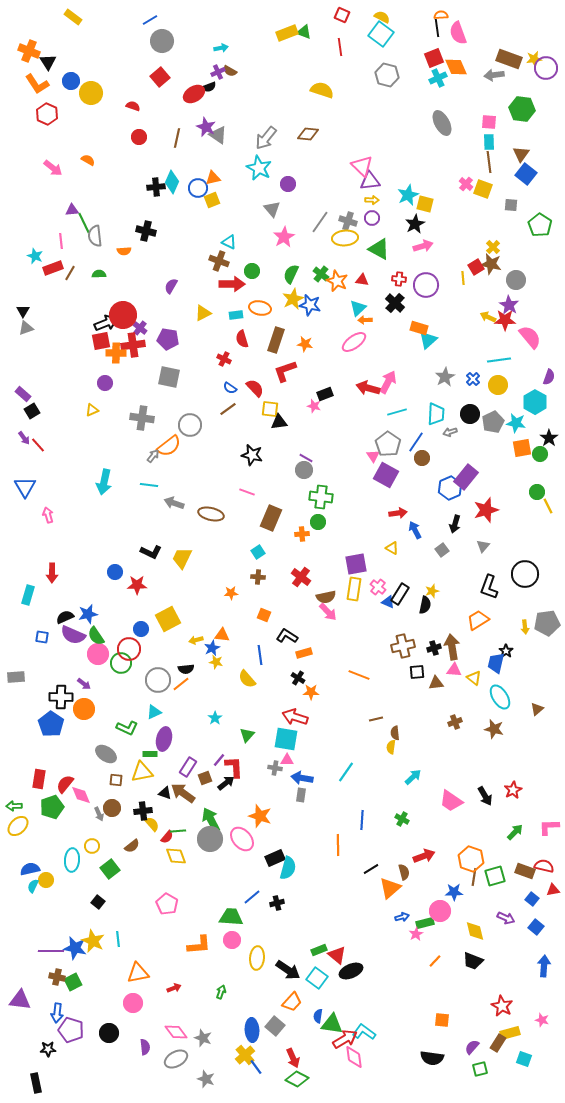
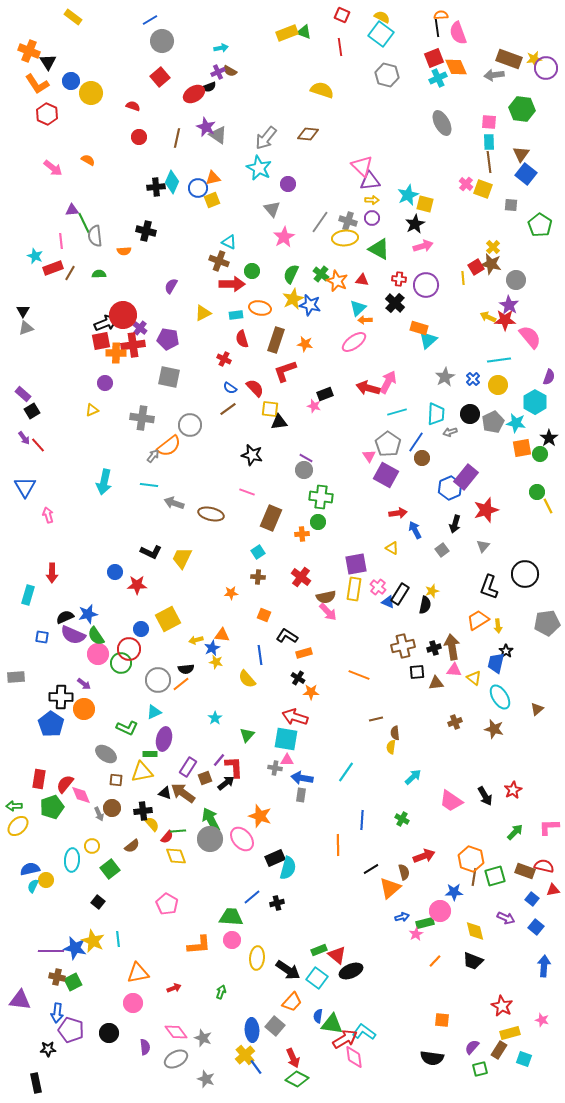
pink triangle at (373, 456): moved 4 px left
yellow arrow at (525, 627): moved 27 px left, 1 px up
brown rectangle at (498, 1043): moved 1 px right, 7 px down
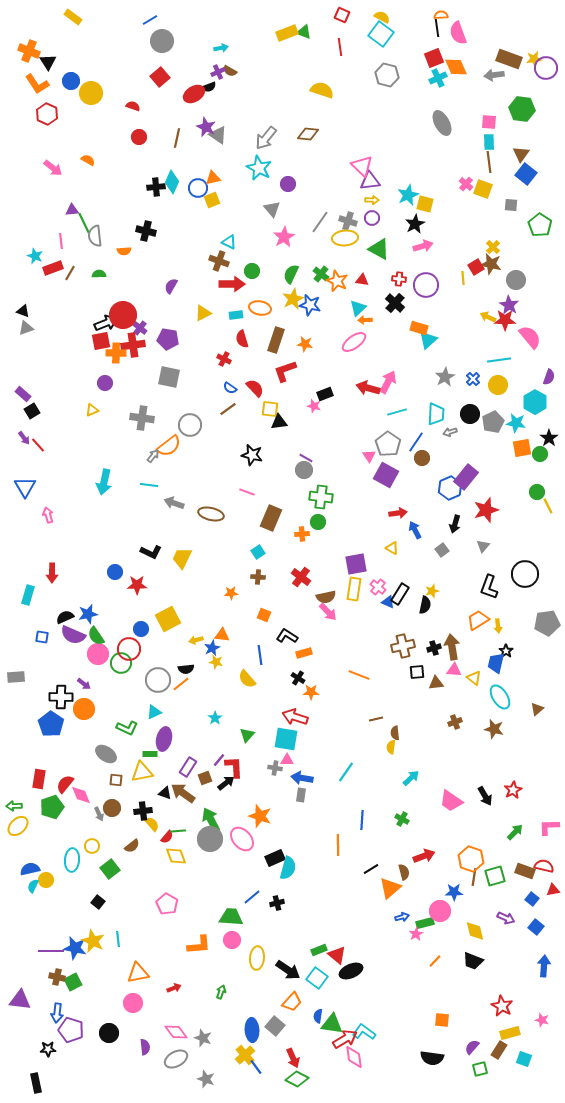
black triangle at (23, 311): rotated 40 degrees counterclockwise
cyan arrow at (413, 777): moved 2 px left, 1 px down
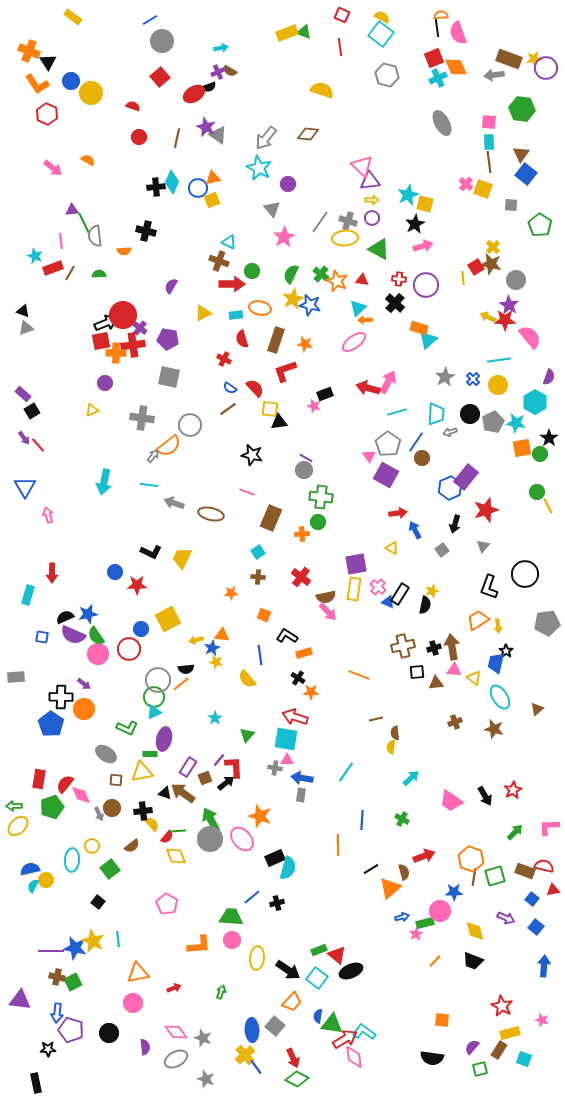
green circle at (121, 663): moved 33 px right, 34 px down
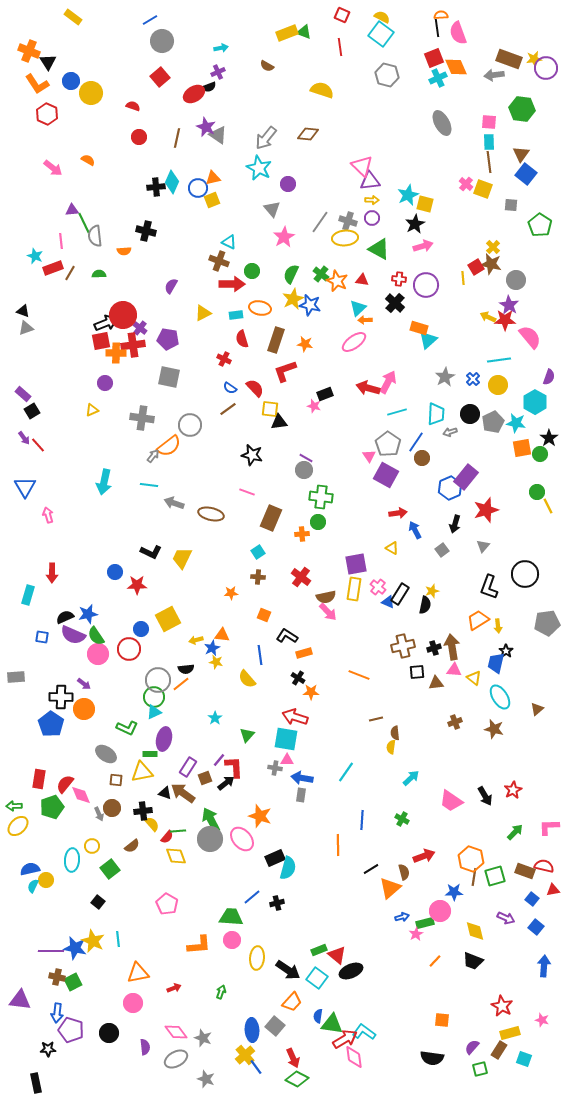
brown semicircle at (230, 71): moved 37 px right, 5 px up
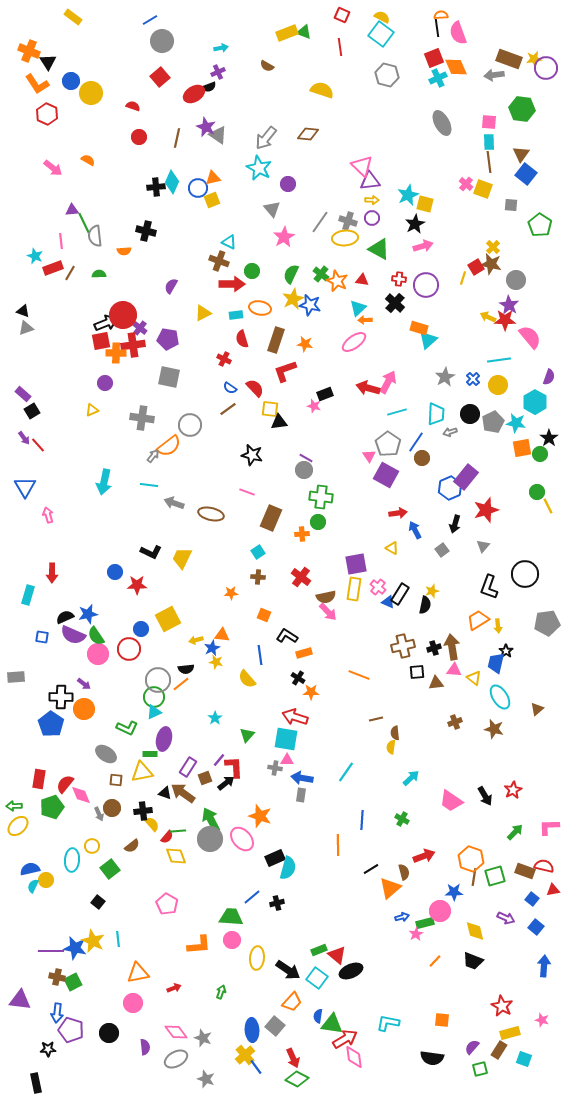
yellow line at (463, 278): rotated 24 degrees clockwise
cyan L-shape at (364, 1032): moved 24 px right, 9 px up; rotated 25 degrees counterclockwise
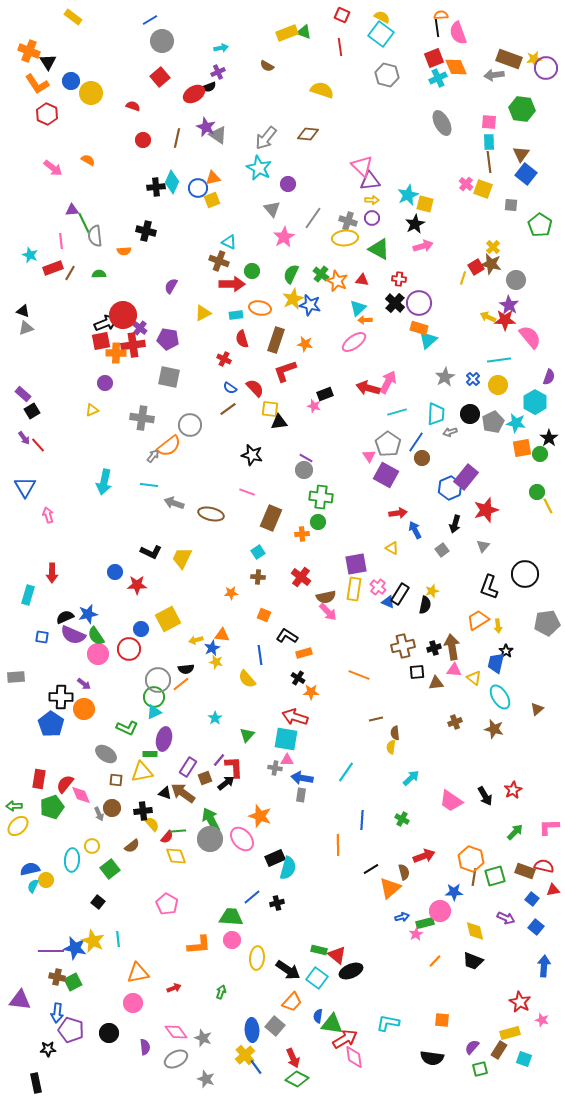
red circle at (139, 137): moved 4 px right, 3 px down
gray line at (320, 222): moved 7 px left, 4 px up
cyan star at (35, 256): moved 5 px left, 1 px up
purple circle at (426, 285): moved 7 px left, 18 px down
green rectangle at (319, 950): rotated 35 degrees clockwise
red star at (502, 1006): moved 18 px right, 4 px up
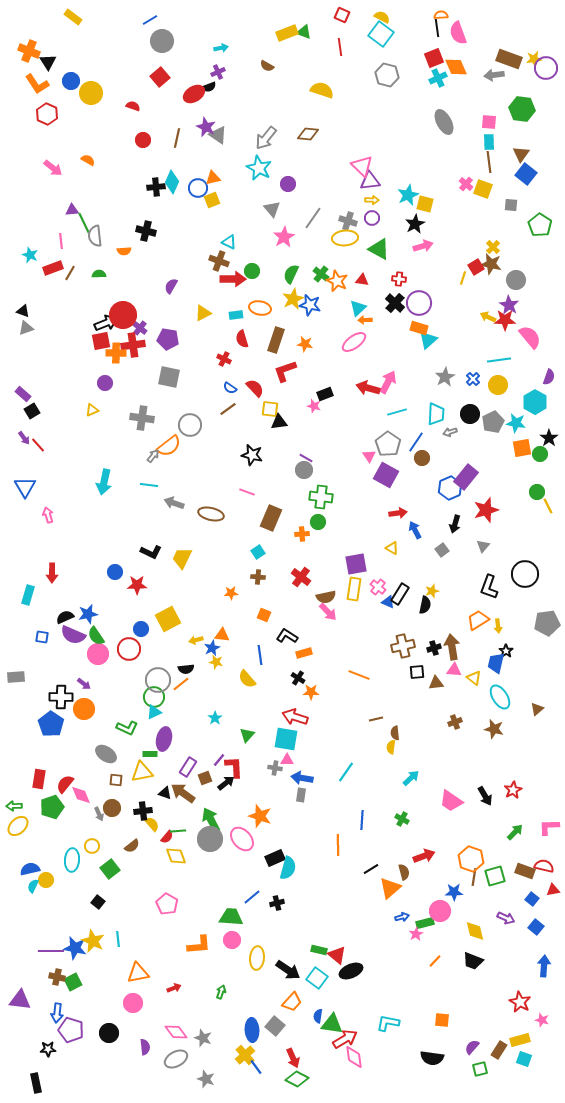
gray ellipse at (442, 123): moved 2 px right, 1 px up
red arrow at (232, 284): moved 1 px right, 5 px up
yellow rectangle at (510, 1033): moved 10 px right, 7 px down
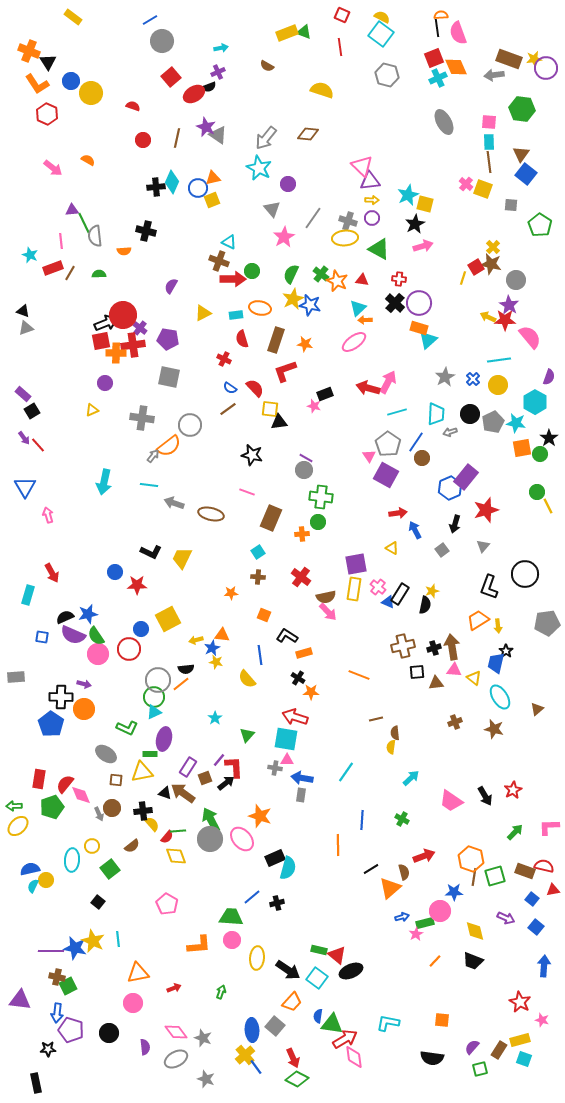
red square at (160, 77): moved 11 px right
red arrow at (52, 573): rotated 30 degrees counterclockwise
purple arrow at (84, 684): rotated 24 degrees counterclockwise
green square at (73, 982): moved 5 px left, 4 px down
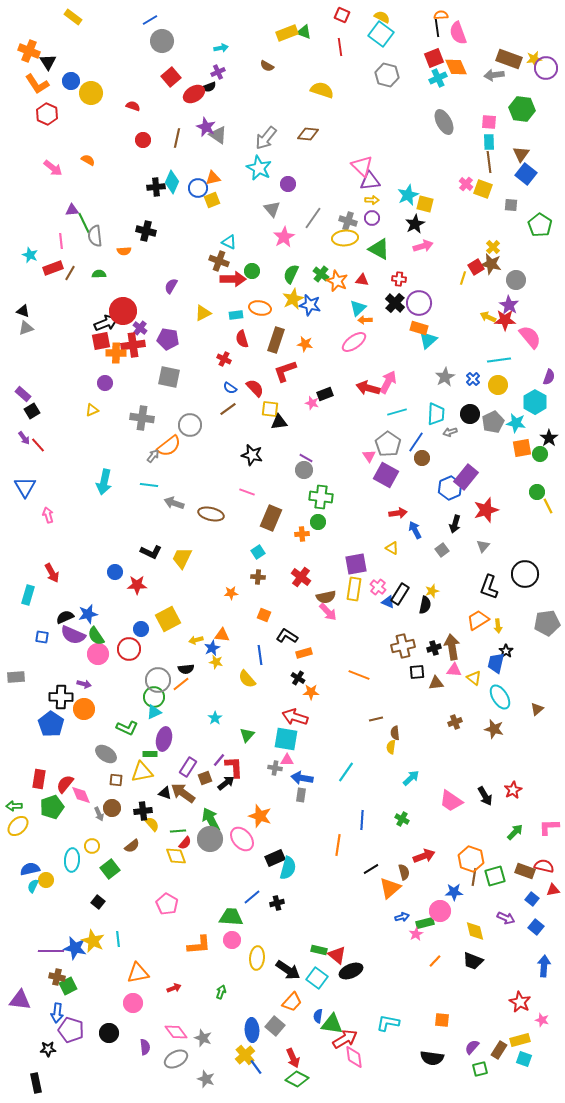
red circle at (123, 315): moved 4 px up
pink star at (314, 406): moved 2 px left, 3 px up
red semicircle at (167, 837): moved 18 px right, 6 px down
orange line at (338, 845): rotated 10 degrees clockwise
